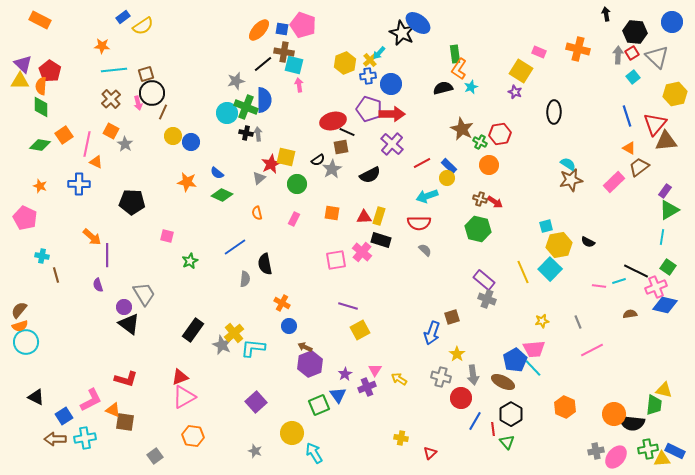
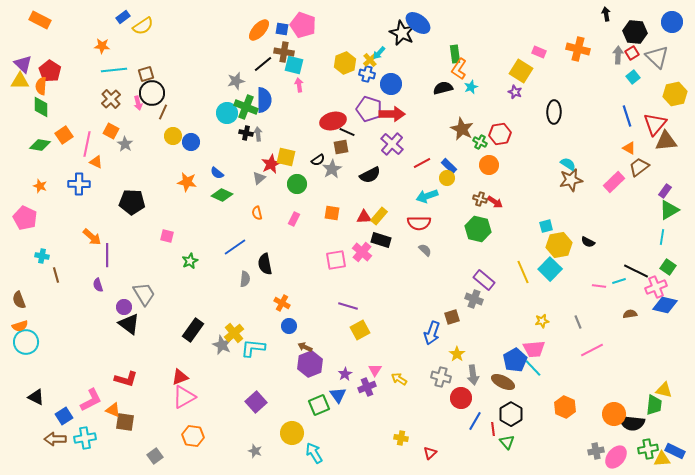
blue cross at (368, 76): moved 1 px left, 2 px up; rotated 21 degrees clockwise
yellow rectangle at (379, 216): rotated 24 degrees clockwise
gray cross at (487, 299): moved 13 px left
brown semicircle at (19, 310): moved 10 px up; rotated 60 degrees counterclockwise
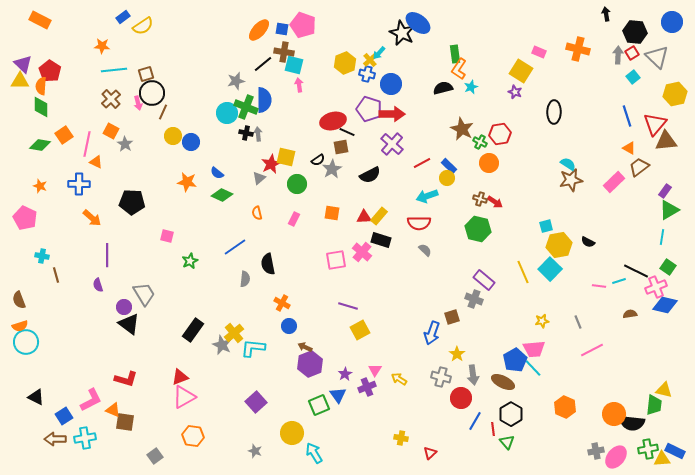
orange circle at (489, 165): moved 2 px up
orange arrow at (92, 237): moved 19 px up
black semicircle at (265, 264): moved 3 px right
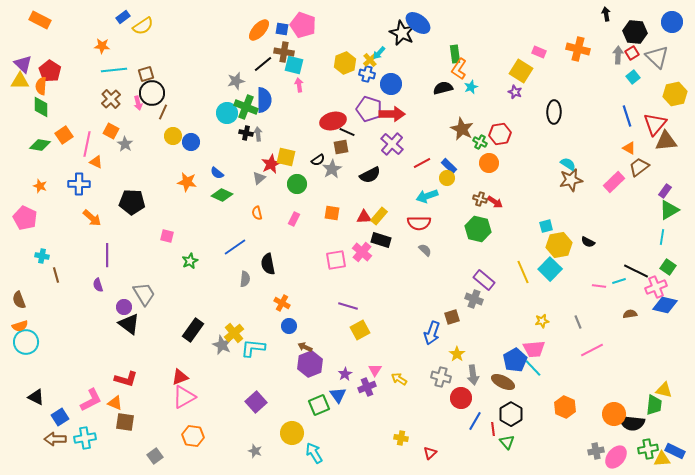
orange triangle at (113, 410): moved 2 px right, 7 px up
blue square at (64, 416): moved 4 px left, 1 px down
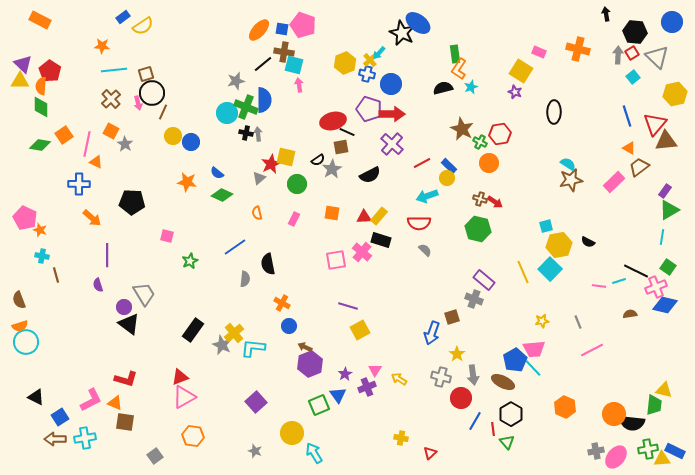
orange star at (40, 186): moved 44 px down
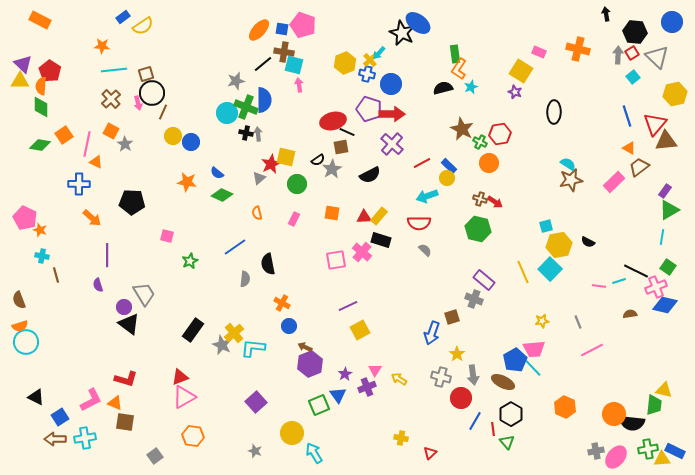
purple line at (348, 306): rotated 42 degrees counterclockwise
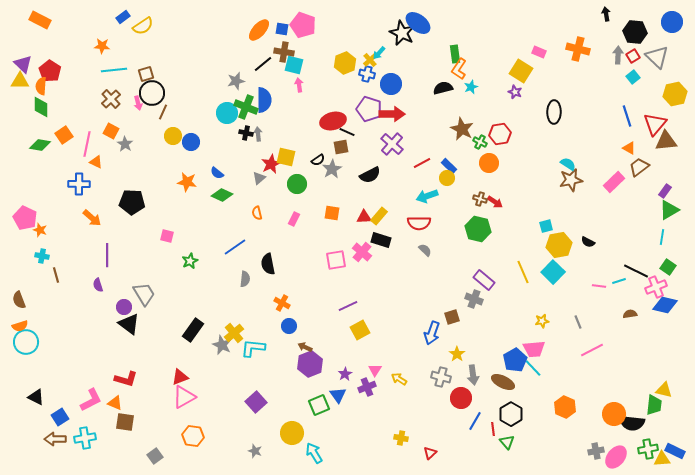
red square at (632, 53): moved 1 px right, 3 px down
cyan square at (550, 269): moved 3 px right, 3 px down
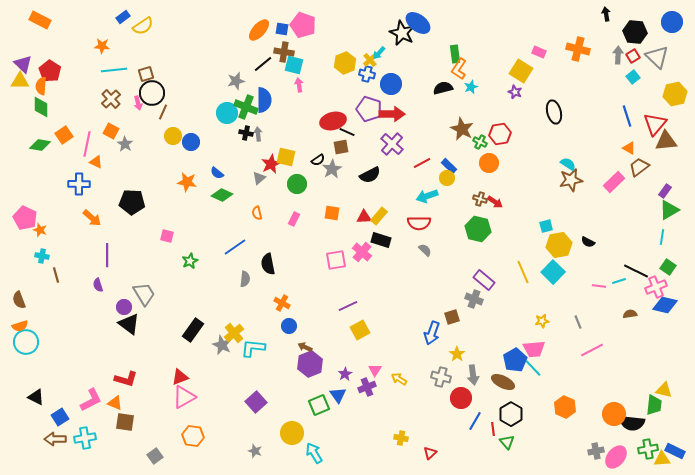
black ellipse at (554, 112): rotated 15 degrees counterclockwise
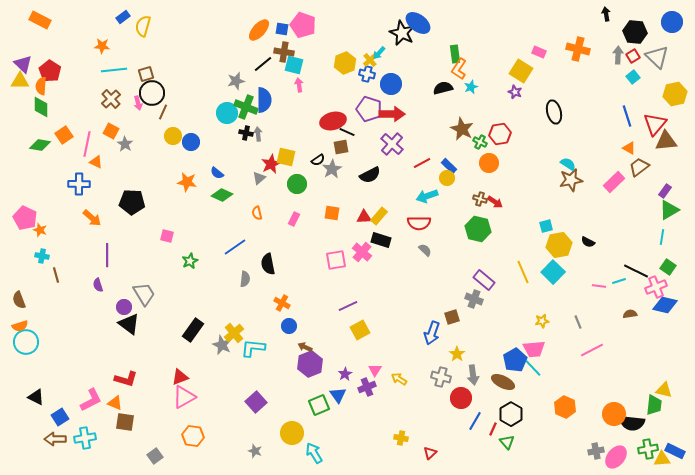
yellow semicircle at (143, 26): rotated 140 degrees clockwise
red line at (493, 429): rotated 32 degrees clockwise
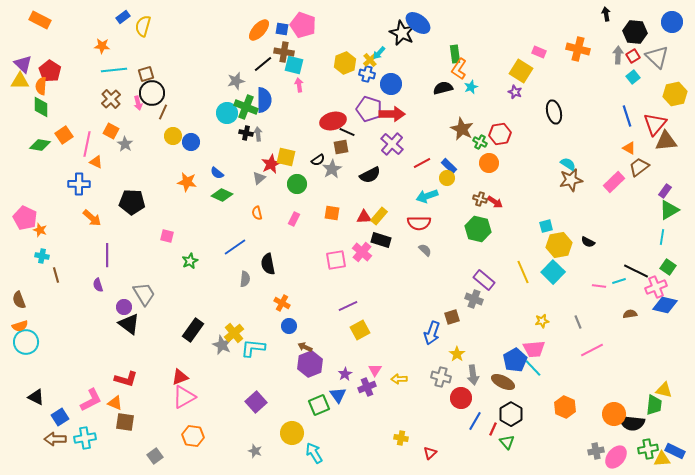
yellow arrow at (399, 379): rotated 35 degrees counterclockwise
